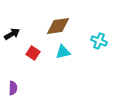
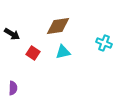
black arrow: rotated 63 degrees clockwise
cyan cross: moved 5 px right, 2 px down
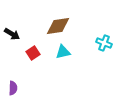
red square: rotated 24 degrees clockwise
